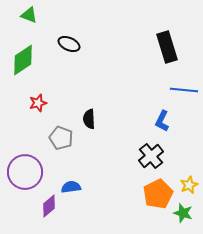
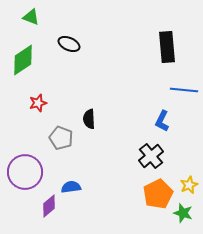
green triangle: moved 2 px right, 2 px down
black rectangle: rotated 12 degrees clockwise
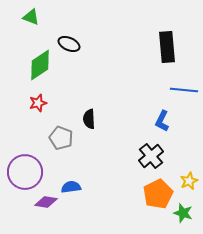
green diamond: moved 17 px right, 5 px down
yellow star: moved 4 px up
purple diamond: moved 3 px left, 4 px up; rotated 50 degrees clockwise
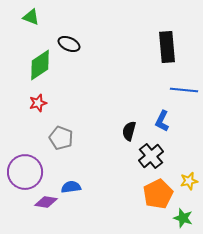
black semicircle: moved 40 px right, 12 px down; rotated 18 degrees clockwise
yellow star: rotated 12 degrees clockwise
green star: moved 5 px down
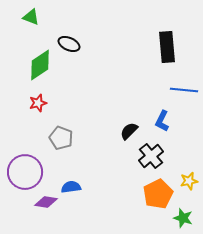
black semicircle: rotated 30 degrees clockwise
